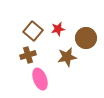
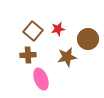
brown circle: moved 2 px right, 1 px down
brown cross: rotated 14 degrees clockwise
pink ellipse: moved 1 px right
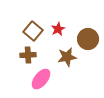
red star: rotated 16 degrees counterclockwise
pink ellipse: rotated 60 degrees clockwise
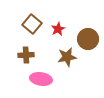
brown square: moved 1 px left, 7 px up
brown cross: moved 2 px left
pink ellipse: rotated 60 degrees clockwise
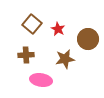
red star: rotated 16 degrees counterclockwise
brown star: moved 2 px left, 2 px down
pink ellipse: moved 1 px down
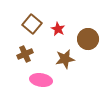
brown cross: moved 1 px left, 1 px up; rotated 21 degrees counterclockwise
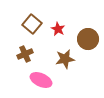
pink ellipse: rotated 15 degrees clockwise
